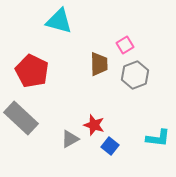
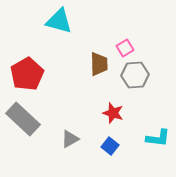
pink square: moved 3 px down
red pentagon: moved 5 px left, 3 px down; rotated 16 degrees clockwise
gray hexagon: rotated 16 degrees clockwise
gray rectangle: moved 2 px right, 1 px down
red star: moved 19 px right, 12 px up
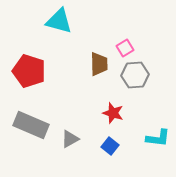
red pentagon: moved 2 px right, 3 px up; rotated 24 degrees counterclockwise
gray rectangle: moved 8 px right, 6 px down; rotated 20 degrees counterclockwise
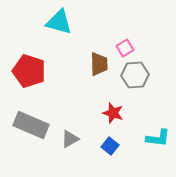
cyan triangle: moved 1 px down
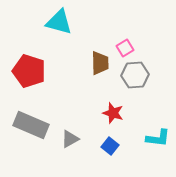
brown trapezoid: moved 1 px right, 1 px up
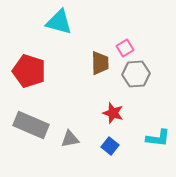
gray hexagon: moved 1 px right, 1 px up
gray triangle: rotated 18 degrees clockwise
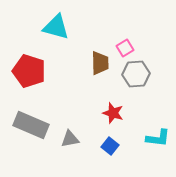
cyan triangle: moved 3 px left, 5 px down
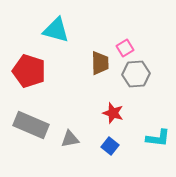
cyan triangle: moved 3 px down
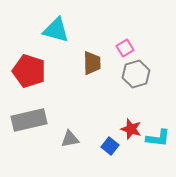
brown trapezoid: moved 8 px left
gray hexagon: rotated 12 degrees counterclockwise
red star: moved 18 px right, 16 px down
gray rectangle: moved 2 px left, 5 px up; rotated 36 degrees counterclockwise
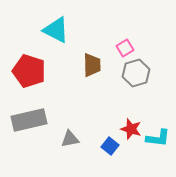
cyan triangle: rotated 12 degrees clockwise
brown trapezoid: moved 2 px down
gray hexagon: moved 1 px up
